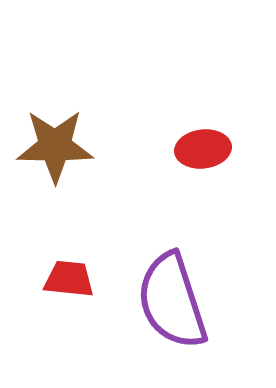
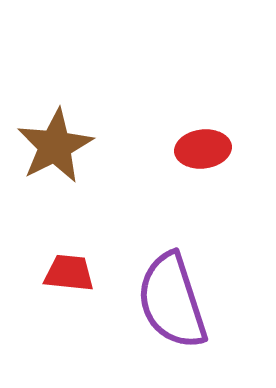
brown star: rotated 28 degrees counterclockwise
red trapezoid: moved 6 px up
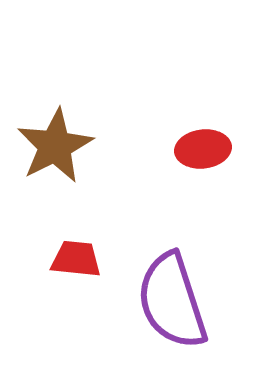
red trapezoid: moved 7 px right, 14 px up
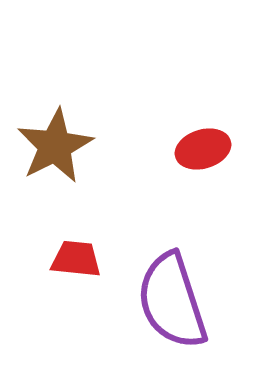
red ellipse: rotated 10 degrees counterclockwise
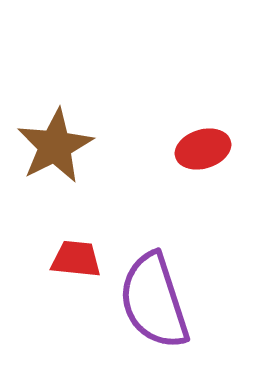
purple semicircle: moved 18 px left
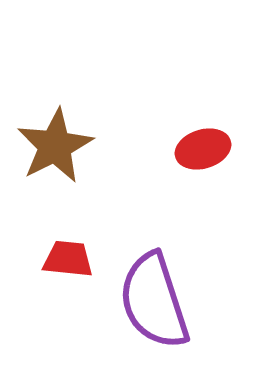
red trapezoid: moved 8 px left
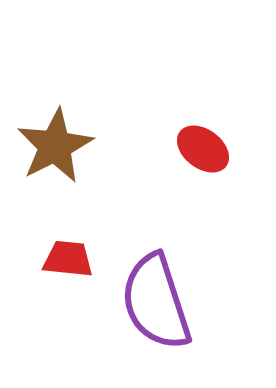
red ellipse: rotated 54 degrees clockwise
purple semicircle: moved 2 px right, 1 px down
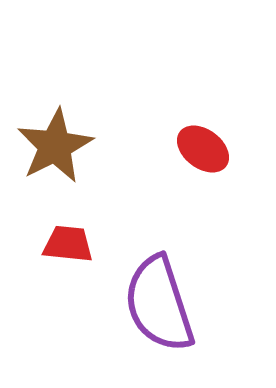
red trapezoid: moved 15 px up
purple semicircle: moved 3 px right, 2 px down
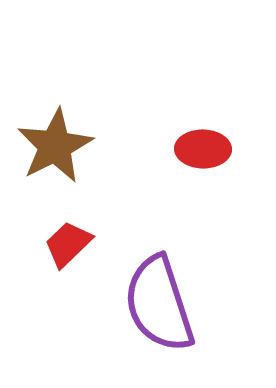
red ellipse: rotated 36 degrees counterclockwise
red trapezoid: rotated 50 degrees counterclockwise
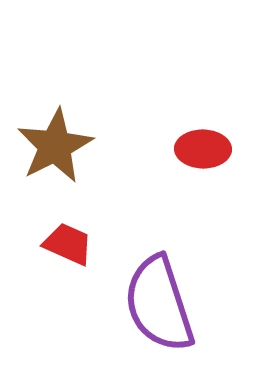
red trapezoid: rotated 68 degrees clockwise
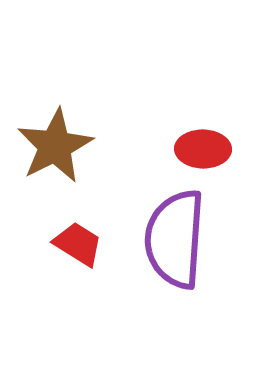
red trapezoid: moved 10 px right; rotated 8 degrees clockwise
purple semicircle: moved 16 px right, 65 px up; rotated 22 degrees clockwise
